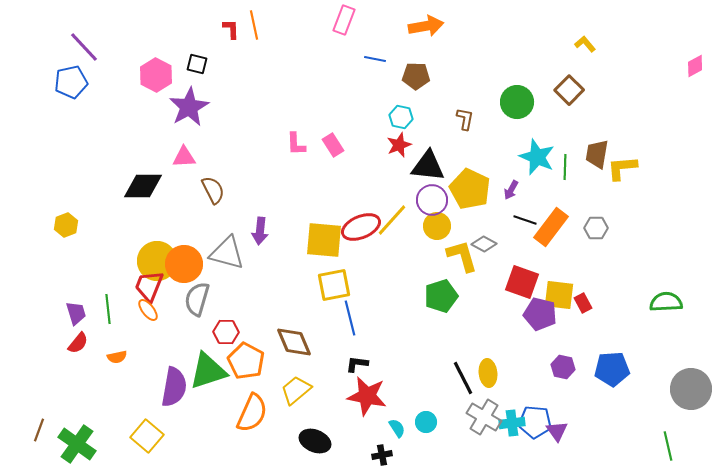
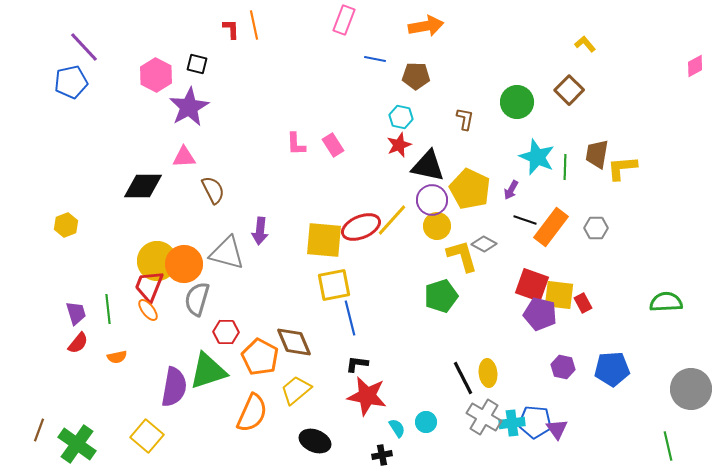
black triangle at (428, 166): rotated 6 degrees clockwise
red square at (522, 282): moved 10 px right, 3 px down
orange pentagon at (246, 361): moved 14 px right, 4 px up
purple triangle at (557, 431): moved 2 px up
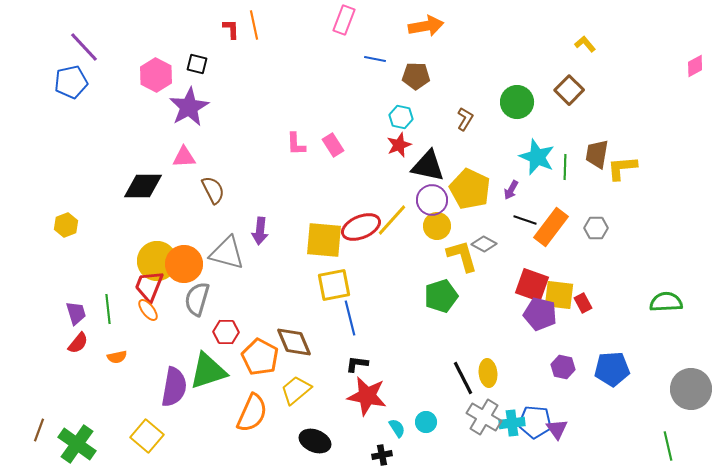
brown L-shape at (465, 119): rotated 20 degrees clockwise
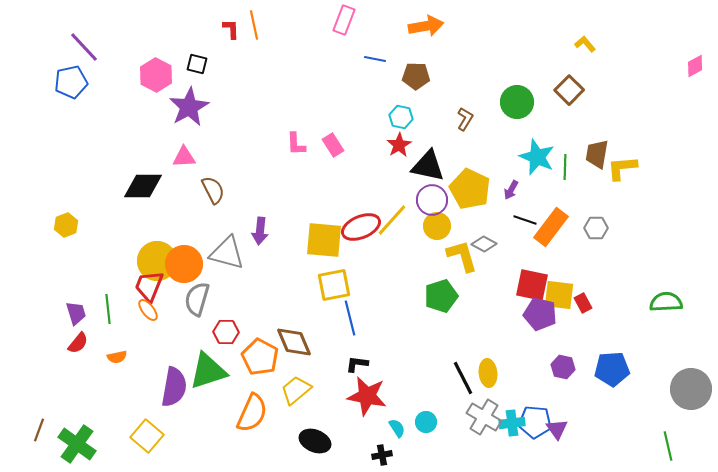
red star at (399, 145): rotated 10 degrees counterclockwise
red square at (532, 285): rotated 8 degrees counterclockwise
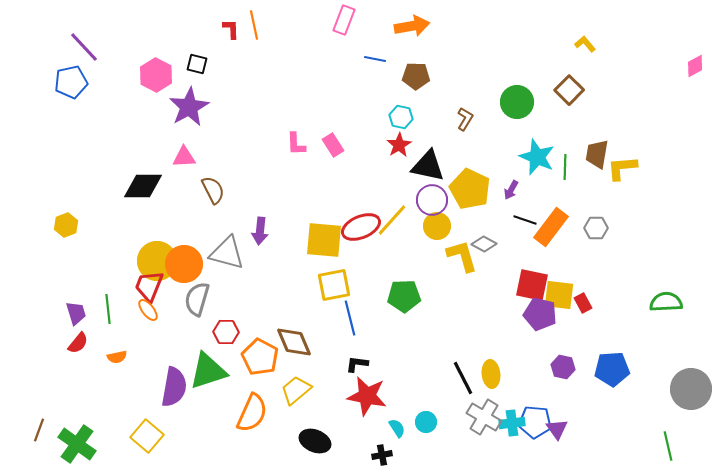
orange arrow at (426, 26): moved 14 px left
green pentagon at (441, 296): moved 37 px left; rotated 16 degrees clockwise
yellow ellipse at (488, 373): moved 3 px right, 1 px down
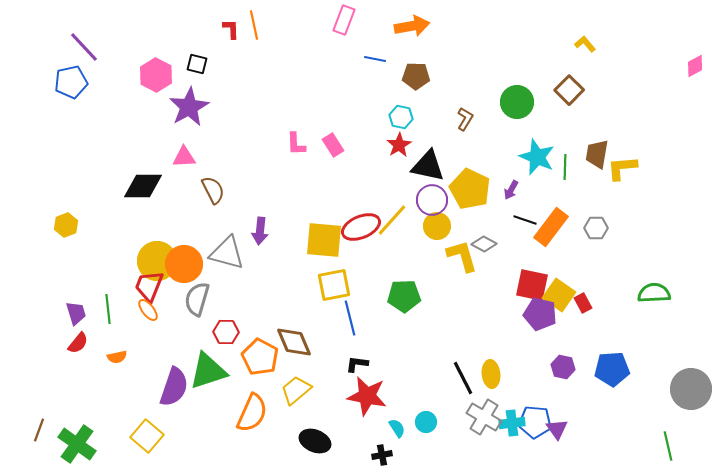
yellow square at (559, 295): rotated 28 degrees clockwise
green semicircle at (666, 302): moved 12 px left, 9 px up
purple semicircle at (174, 387): rotated 9 degrees clockwise
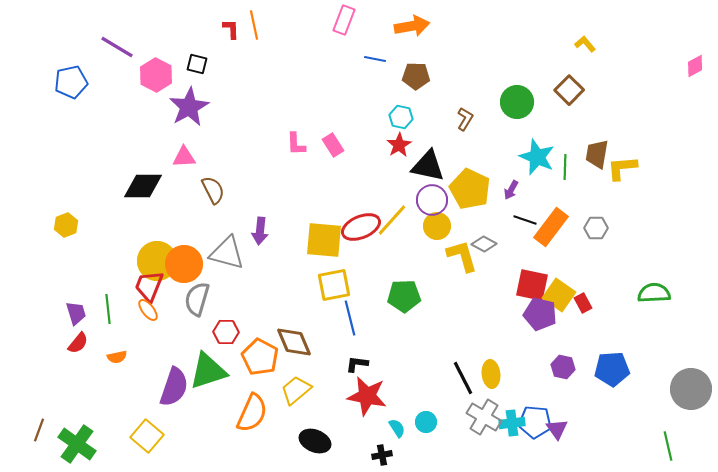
purple line at (84, 47): moved 33 px right; rotated 16 degrees counterclockwise
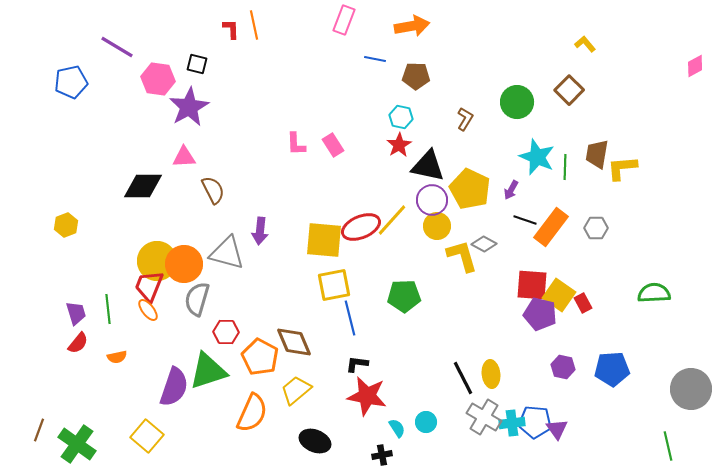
pink hexagon at (156, 75): moved 2 px right, 4 px down; rotated 20 degrees counterclockwise
red square at (532, 285): rotated 8 degrees counterclockwise
